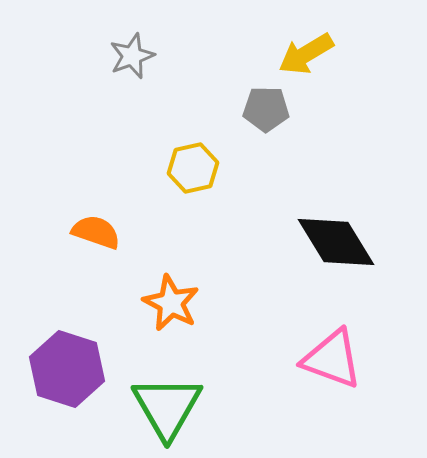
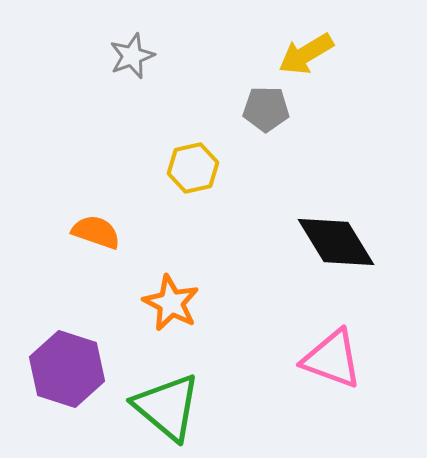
green triangle: rotated 20 degrees counterclockwise
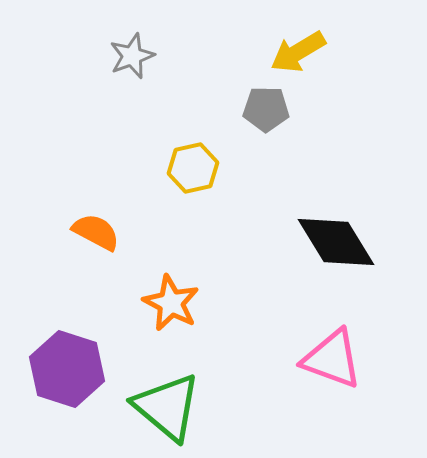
yellow arrow: moved 8 px left, 2 px up
orange semicircle: rotated 9 degrees clockwise
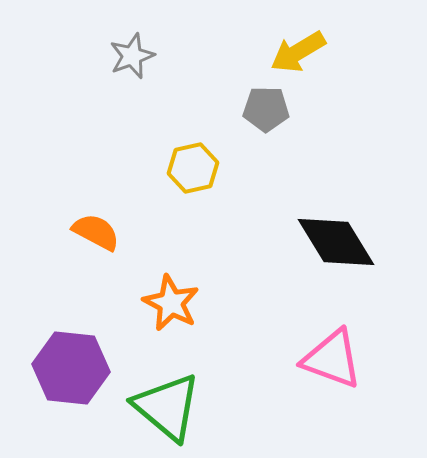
purple hexagon: moved 4 px right, 1 px up; rotated 12 degrees counterclockwise
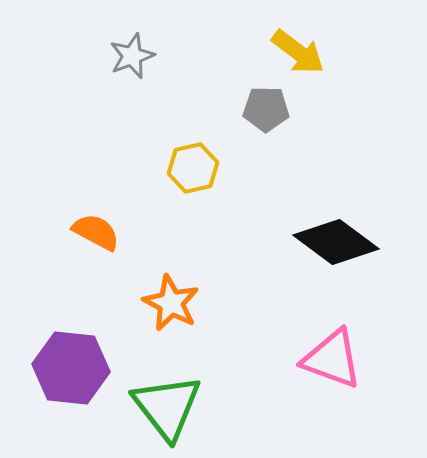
yellow arrow: rotated 112 degrees counterclockwise
black diamond: rotated 22 degrees counterclockwise
green triangle: rotated 12 degrees clockwise
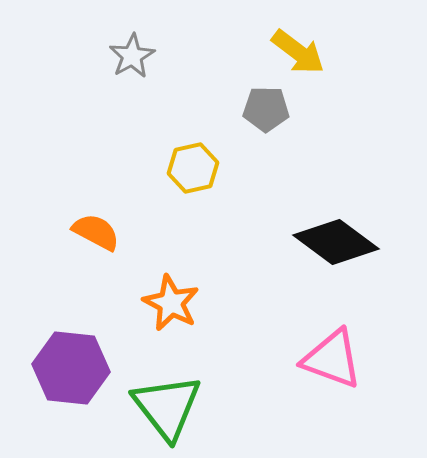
gray star: rotated 9 degrees counterclockwise
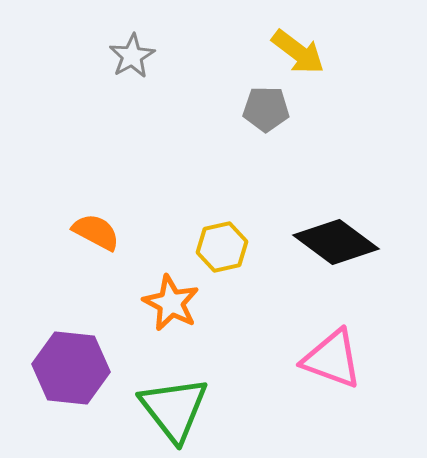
yellow hexagon: moved 29 px right, 79 px down
green triangle: moved 7 px right, 2 px down
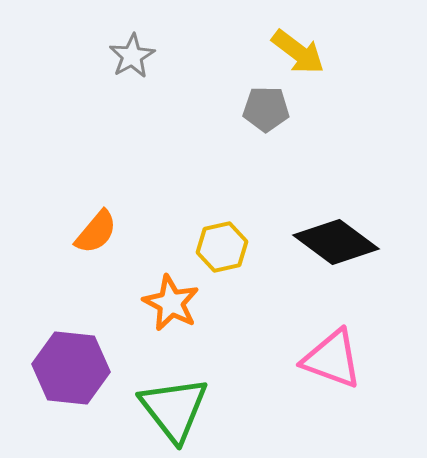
orange semicircle: rotated 102 degrees clockwise
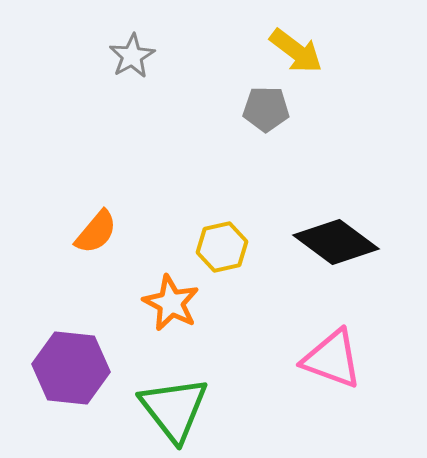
yellow arrow: moved 2 px left, 1 px up
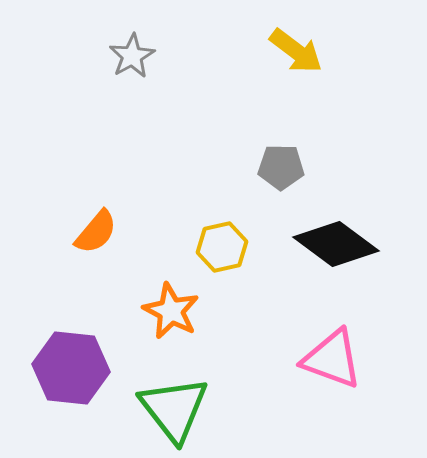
gray pentagon: moved 15 px right, 58 px down
black diamond: moved 2 px down
orange star: moved 8 px down
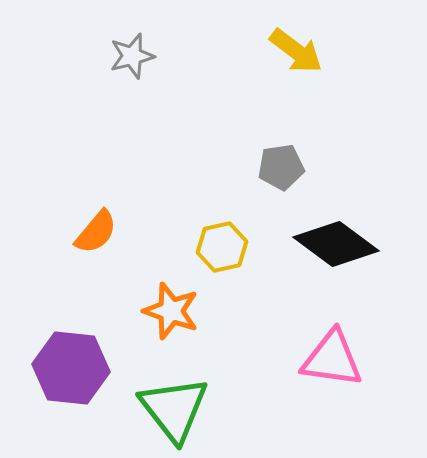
gray star: rotated 15 degrees clockwise
gray pentagon: rotated 9 degrees counterclockwise
orange star: rotated 8 degrees counterclockwise
pink triangle: rotated 12 degrees counterclockwise
